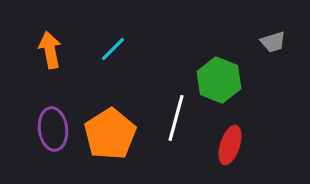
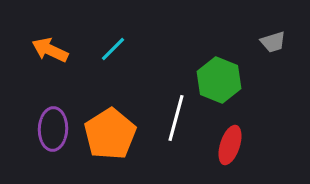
orange arrow: rotated 54 degrees counterclockwise
purple ellipse: rotated 9 degrees clockwise
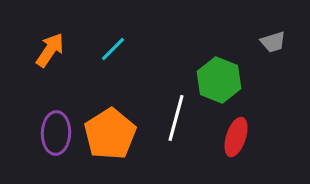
orange arrow: rotated 99 degrees clockwise
purple ellipse: moved 3 px right, 4 px down
red ellipse: moved 6 px right, 8 px up
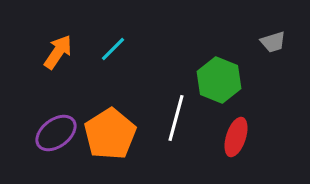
orange arrow: moved 8 px right, 2 px down
purple ellipse: rotated 51 degrees clockwise
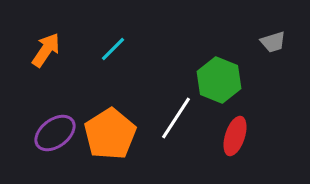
orange arrow: moved 12 px left, 2 px up
white line: rotated 18 degrees clockwise
purple ellipse: moved 1 px left
red ellipse: moved 1 px left, 1 px up
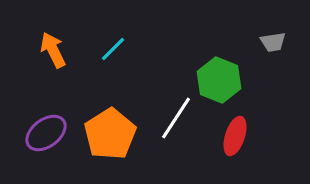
gray trapezoid: rotated 8 degrees clockwise
orange arrow: moved 7 px right; rotated 60 degrees counterclockwise
purple ellipse: moved 9 px left
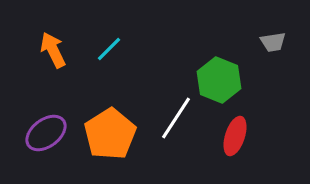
cyan line: moved 4 px left
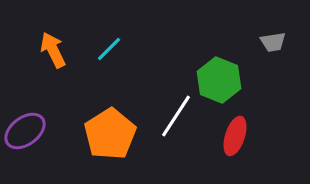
white line: moved 2 px up
purple ellipse: moved 21 px left, 2 px up
